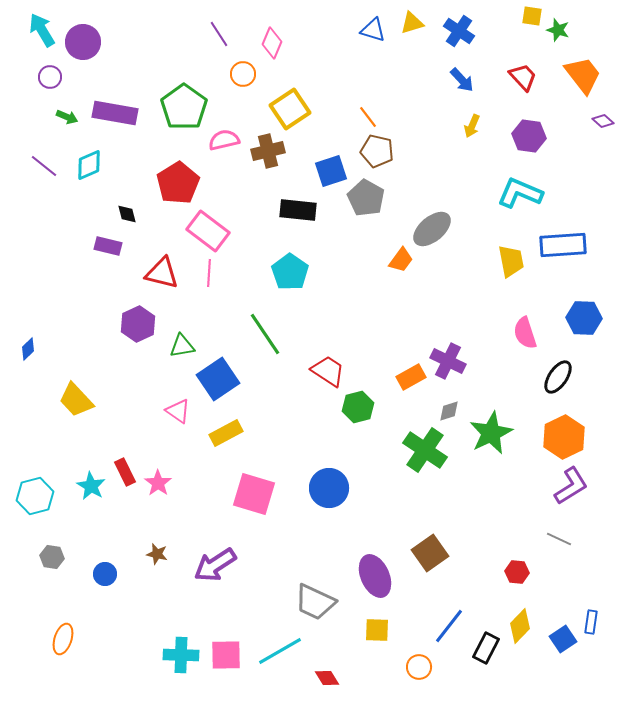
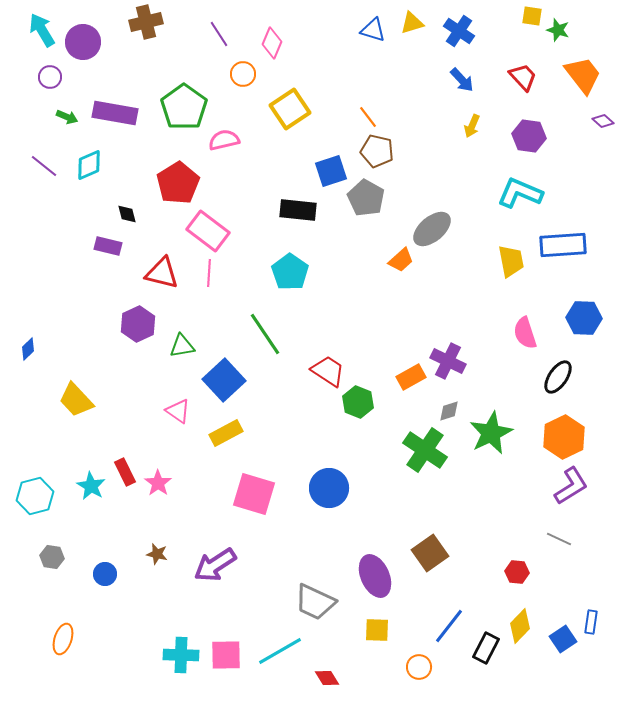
brown cross at (268, 151): moved 122 px left, 129 px up
orange trapezoid at (401, 260): rotated 12 degrees clockwise
blue square at (218, 379): moved 6 px right, 1 px down; rotated 9 degrees counterclockwise
green hexagon at (358, 407): moved 5 px up; rotated 24 degrees counterclockwise
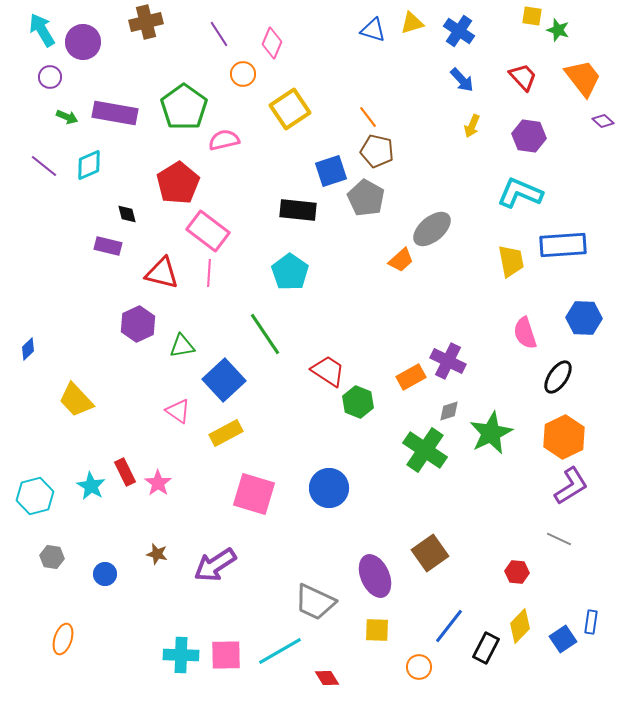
orange trapezoid at (583, 75): moved 3 px down
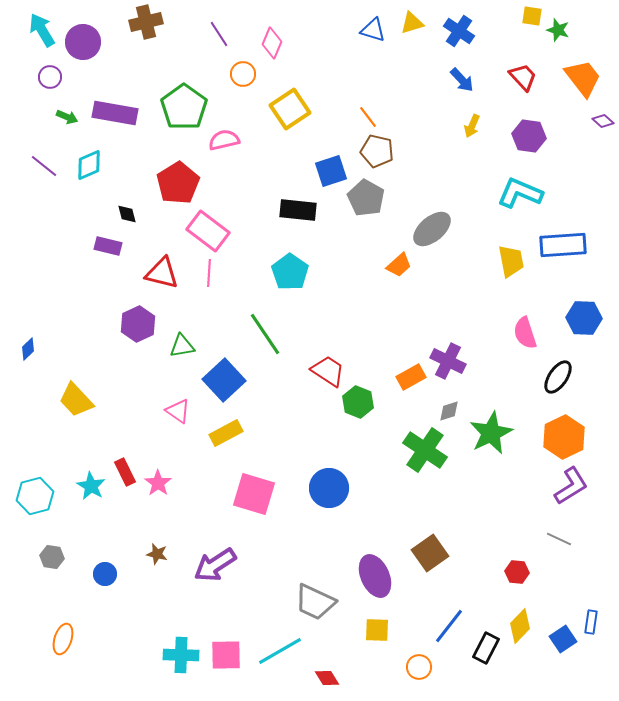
orange trapezoid at (401, 260): moved 2 px left, 5 px down
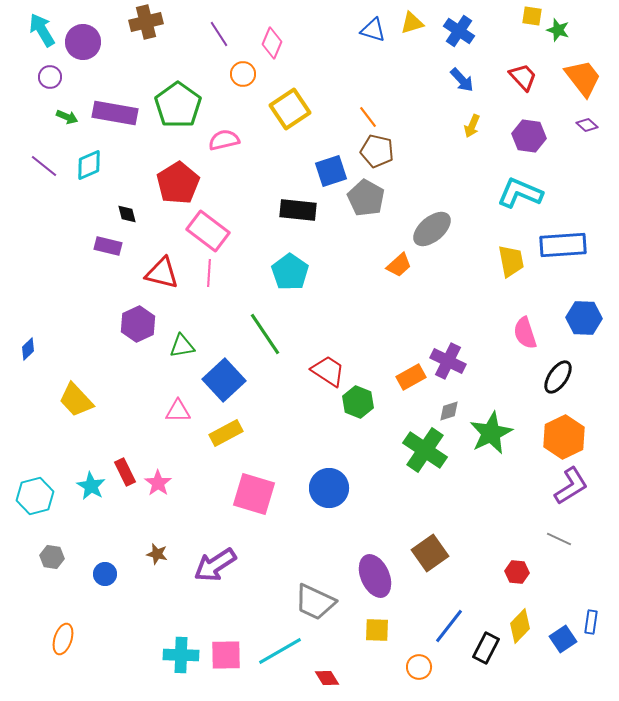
green pentagon at (184, 107): moved 6 px left, 2 px up
purple diamond at (603, 121): moved 16 px left, 4 px down
pink triangle at (178, 411): rotated 36 degrees counterclockwise
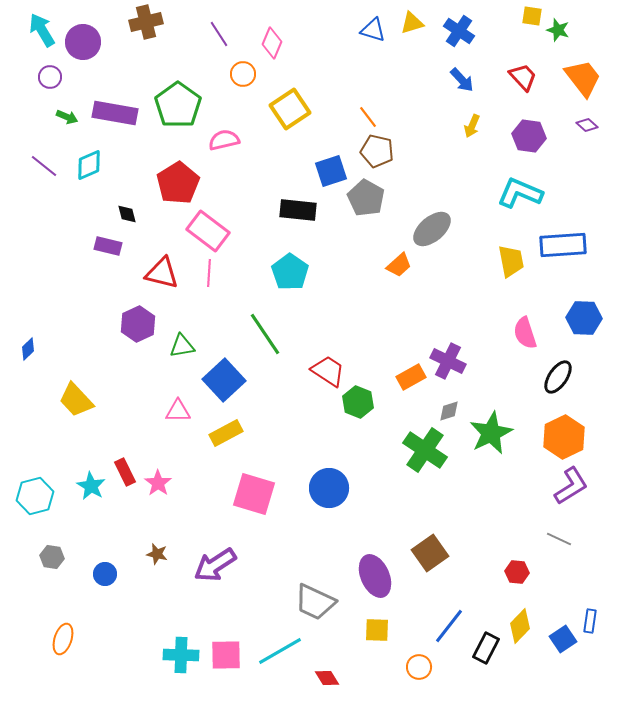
blue rectangle at (591, 622): moved 1 px left, 1 px up
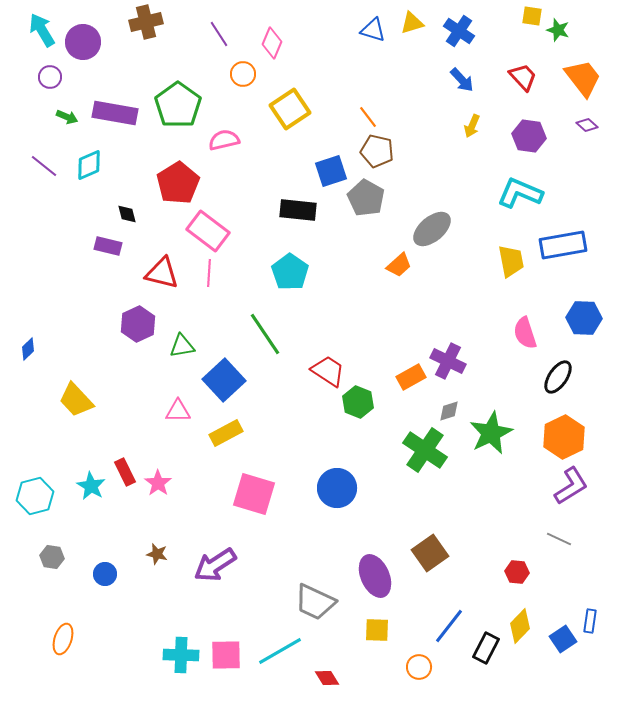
blue rectangle at (563, 245): rotated 6 degrees counterclockwise
blue circle at (329, 488): moved 8 px right
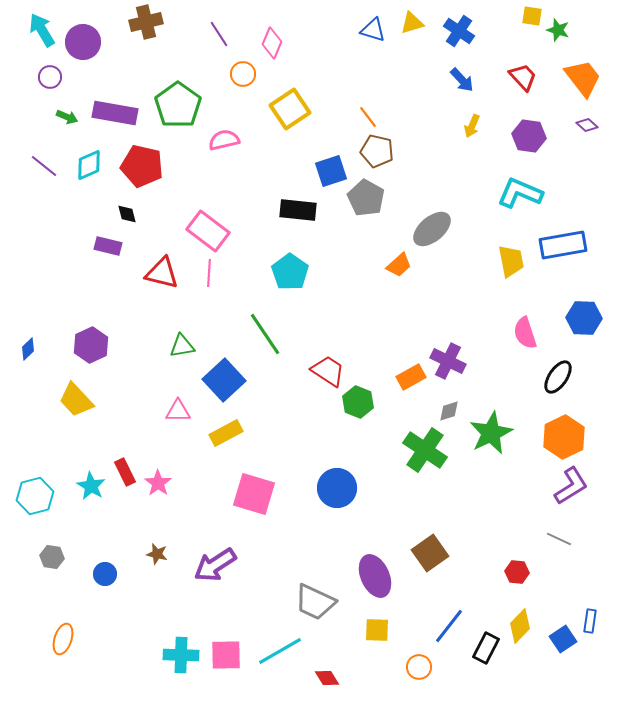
red pentagon at (178, 183): moved 36 px left, 17 px up; rotated 27 degrees counterclockwise
purple hexagon at (138, 324): moved 47 px left, 21 px down
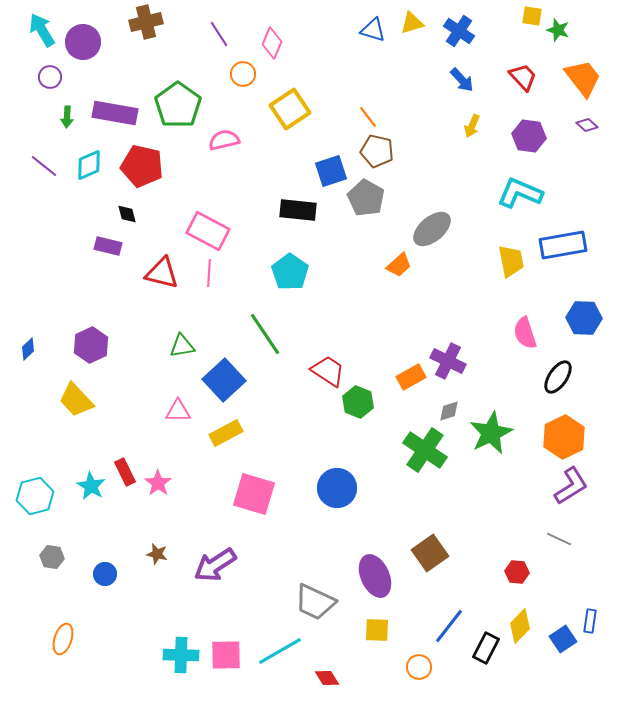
green arrow at (67, 117): rotated 70 degrees clockwise
pink rectangle at (208, 231): rotated 9 degrees counterclockwise
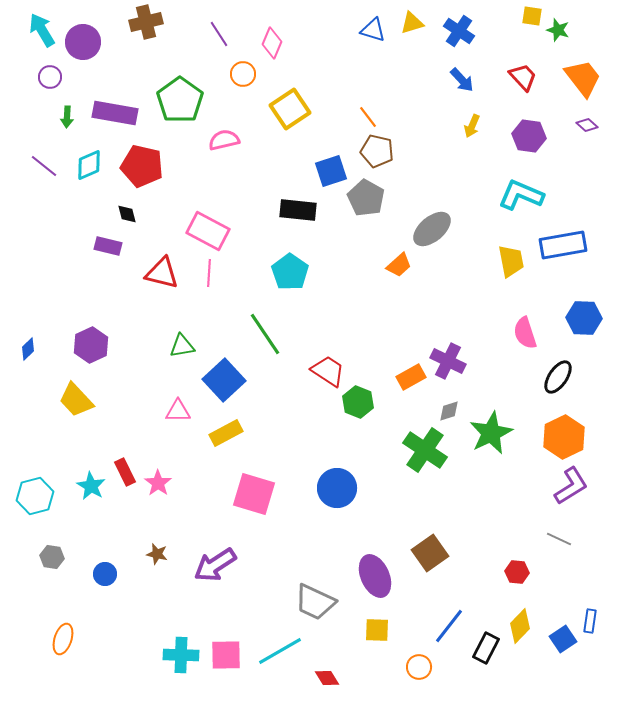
green pentagon at (178, 105): moved 2 px right, 5 px up
cyan L-shape at (520, 193): moved 1 px right, 2 px down
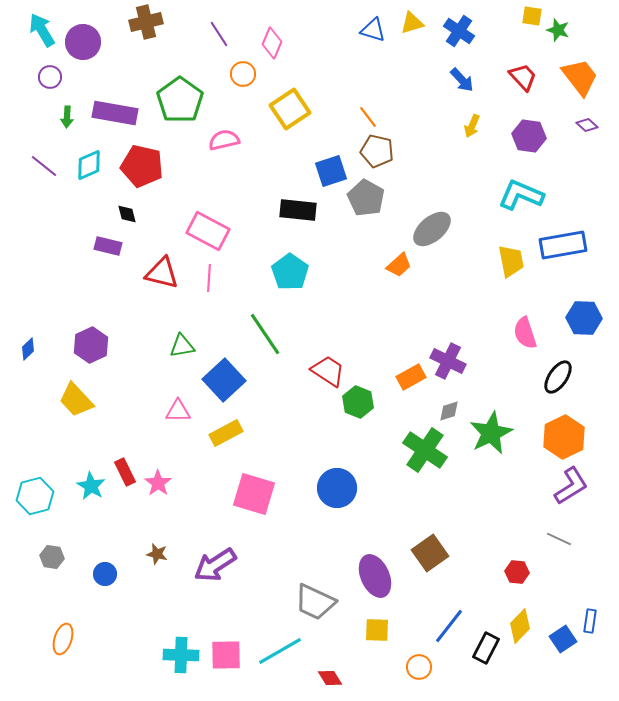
orange trapezoid at (583, 78): moved 3 px left, 1 px up
pink line at (209, 273): moved 5 px down
red diamond at (327, 678): moved 3 px right
